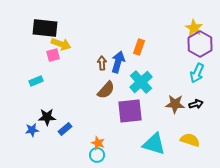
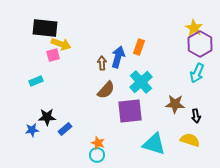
blue arrow: moved 5 px up
black arrow: moved 12 px down; rotated 96 degrees clockwise
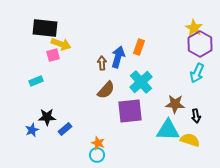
blue star: rotated 16 degrees counterclockwise
cyan triangle: moved 14 px right, 14 px up; rotated 15 degrees counterclockwise
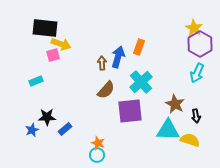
brown star: rotated 24 degrees clockwise
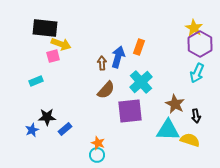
pink square: moved 1 px down
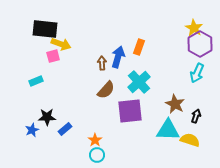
black rectangle: moved 1 px down
cyan cross: moved 2 px left
black arrow: rotated 152 degrees counterclockwise
orange star: moved 3 px left, 3 px up; rotated 16 degrees clockwise
